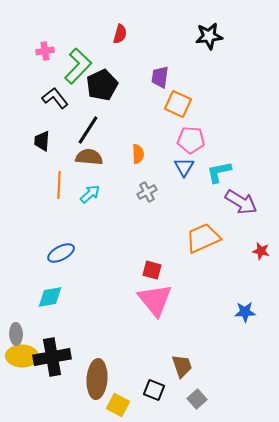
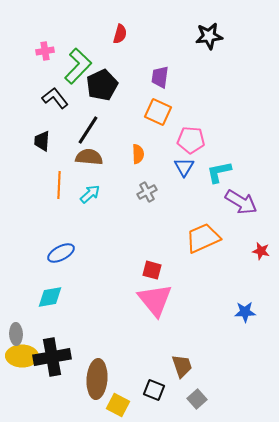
orange square: moved 20 px left, 8 px down
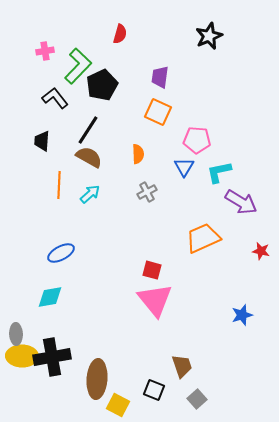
black star: rotated 16 degrees counterclockwise
pink pentagon: moved 6 px right
brown semicircle: rotated 24 degrees clockwise
blue star: moved 3 px left, 3 px down; rotated 15 degrees counterclockwise
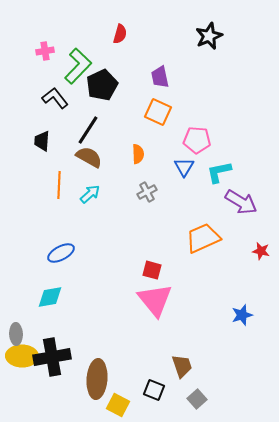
purple trapezoid: rotated 20 degrees counterclockwise
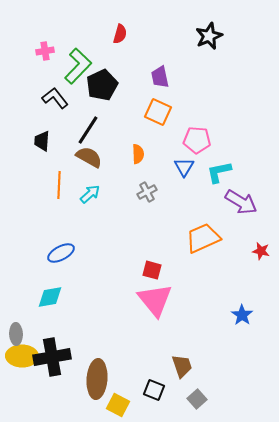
blue star: rotated 20 degrees counterclockwise
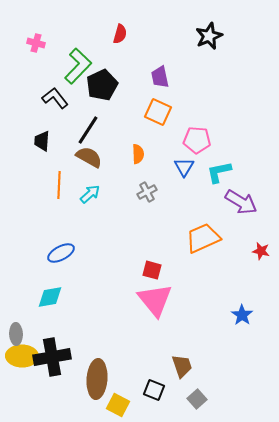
pink cross: moved 9 px left, 8 px up; rotated 24 degrees clockwise
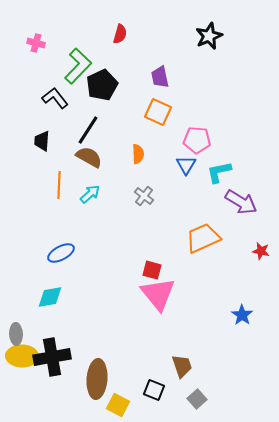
blue triangle: moved 2 px right, 2 px up
gray cross: moved 3 px left, 4 px down; rotated 24 degrees counterclockwise
pink triangle: moved 3 px right, 6 px up
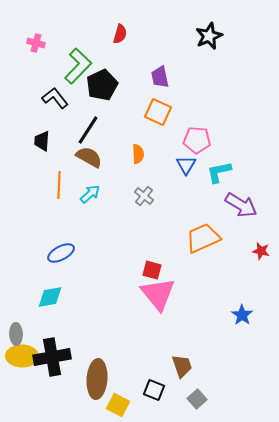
purple arrow: moved 3 px down
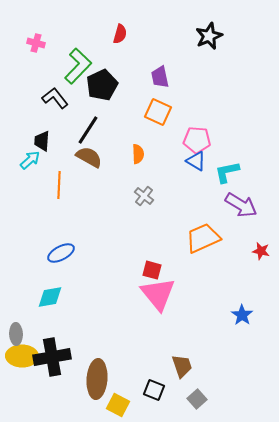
blue triangle: moved 10 px right, 4 px up; rotated 30 degrees counterclockwise
cyan L-shape: moved 8 px right
cyan arrow: moved 60 px left, 34 px up
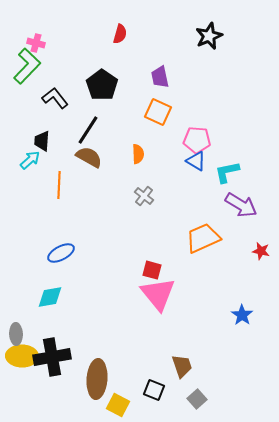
green L-shape: moved 51 px left
black pentagon: rotated 12 degrees counterclockwise
